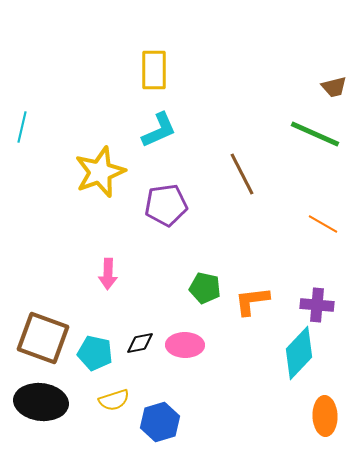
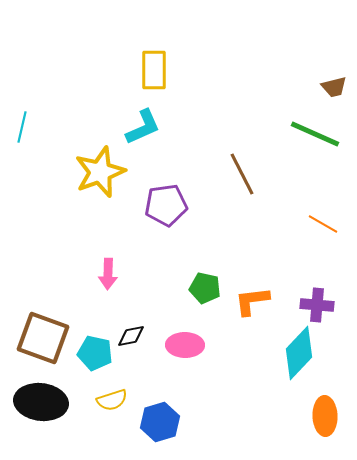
cyan L-shape: moved 16 px left, 3 px up
black diamond: moved 9 px left, 7 px up
yellow semicircle: moved 2 px left
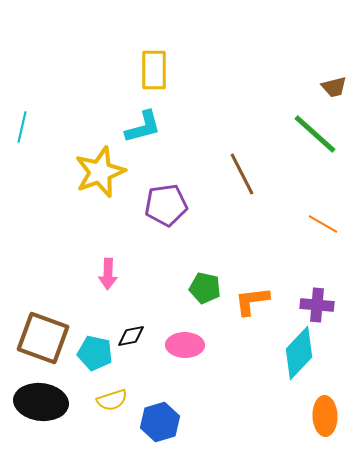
cyan L-shape: rotated 9 degrees clockwise
green line: rotated 18 degrees clockwise
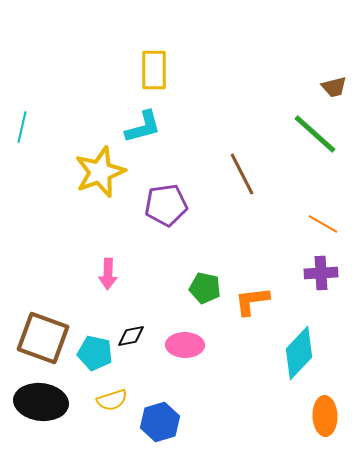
purple cross: moved 4 px right, 32 px up; rotated 8 degrees counterclockwise
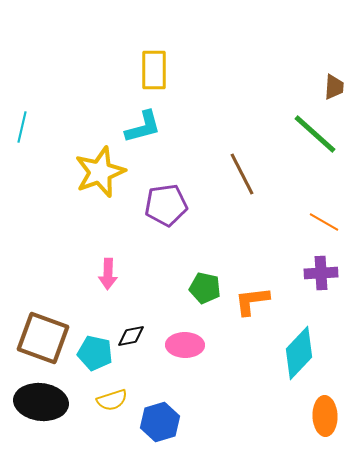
brown trapezoid: rotated 72 degrees counterclockwise
orange line: moved 1 px right, 2 px up
